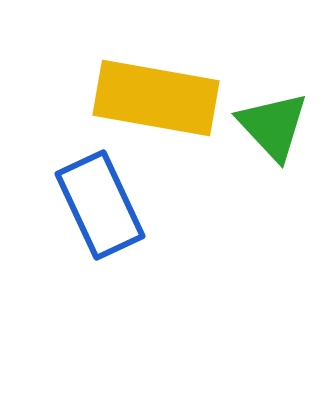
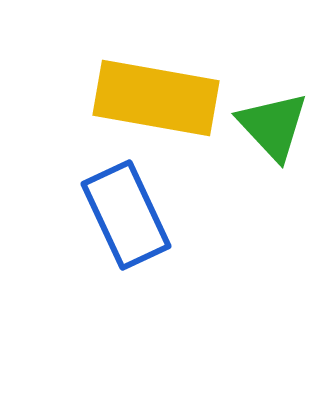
blue rectangle: moved 26 px right, 10 px down
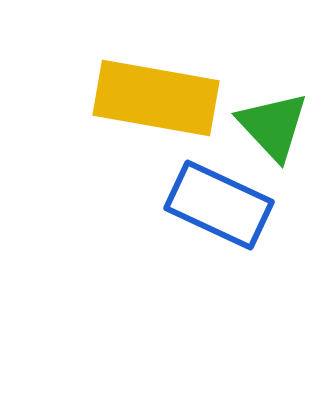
blue rectangle: moved 93 px right, 10 px up; rotated 40 degrees counterclockwise
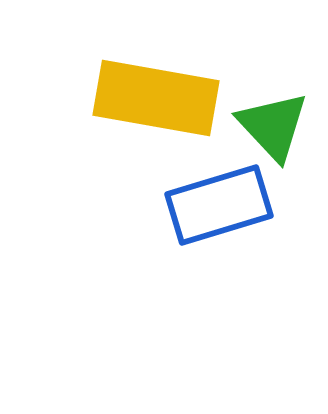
blue rectangle: rotated 42 degrees counterclockwise
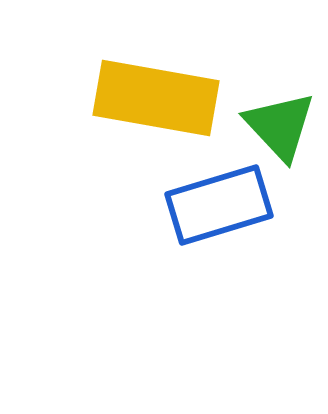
green triangle: moved 7 px right
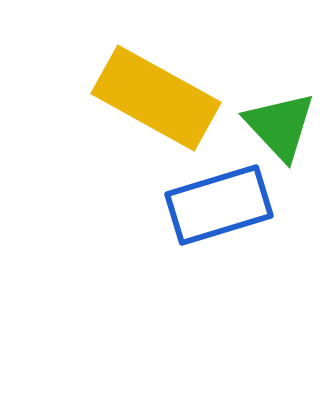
yellow rectangle: rotated 19 degrees clockwise
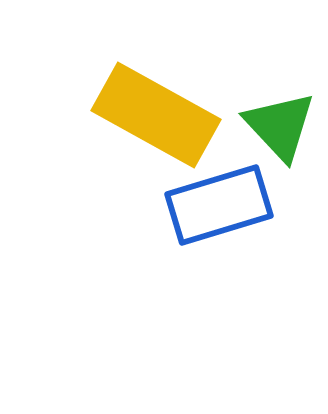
yellow rectangle: moved 17 px down
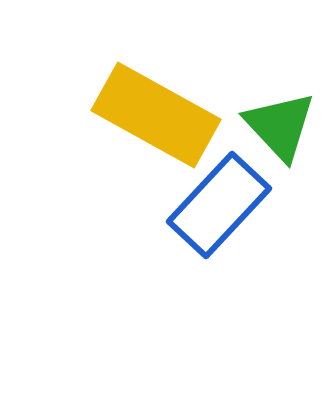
blue rectangle: rotated 30 degrees counterclockwise
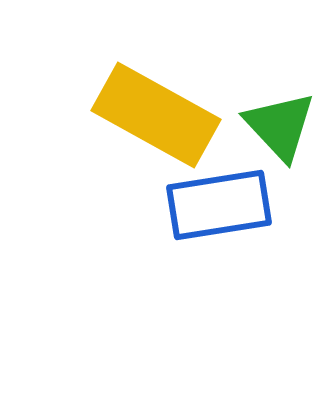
blue rectangle: rotated 38 degrees clockwise
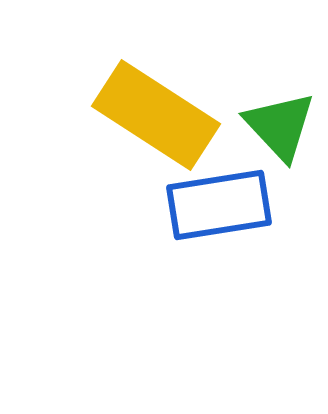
yellow rectangle: rotated 4 degrees clockwise
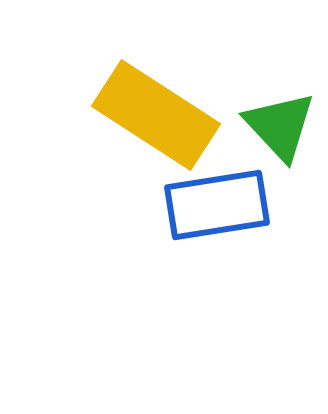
blue rectangle: moved 2 px left
